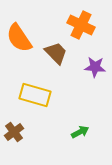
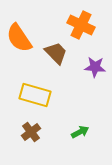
brown cross: moved 17 px right
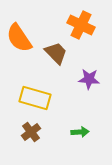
purple star: moved 6 px left, 12 px down
yellow rectangle: moved 3 px down
green arrow: rotated 24 degrees clockwise
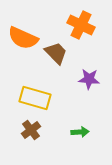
orange semicircle: moved 4 px right; rotated 32 degrees counterclockwise
brown cross: moved 2 px up
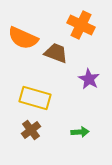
brown trapezoid: rotated 25 degrees counterclockwise
purple star: rotated 25 degrees clockwise
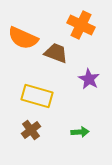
yellow rectangle: moved 2 px right, 2 px up
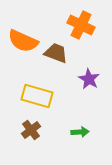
orange semicircle: moved 3 px down
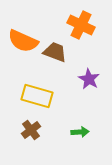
brown trapezoid: moved 1 px left, 1 px up
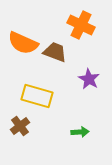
orange semicircle: moved 2 px down
brown cross: moved 11 px left, 4 px up
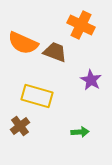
purple star: moved 2 px right, 1 px down
